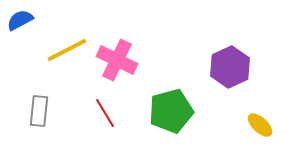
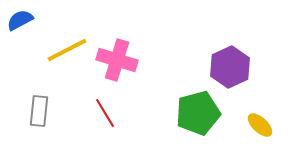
pink cross: rotated 9 degrees counterclockwise
green pentagon: moved 27 px right, 2 px down
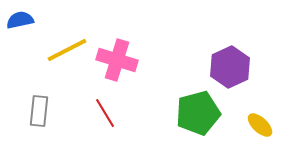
blue semicircle: rotated 16 degrees clockwise
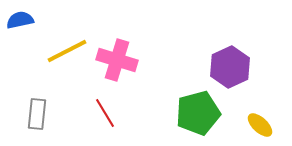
yellow line: moved 1 px down
gray rectangle: moved 2 px left, 3 px down
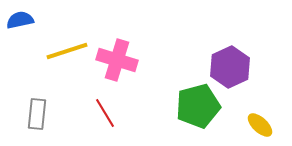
yellow line: rotated 9 degrees clockwise
green pentagon: moved 7 px up
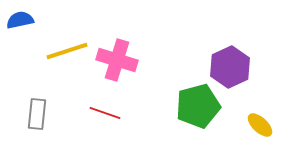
red line: rotated 40 degrees counterclockwise
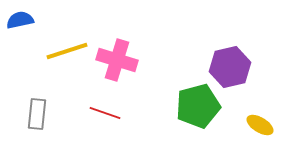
purple hexagon: rotated 12 degrees clockwise
yellow ellipse: rotated 12 degrees counterclockwise
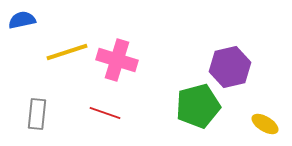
blue semicircle: moved 2 px right
yellow line: moved 1 px down
yellow ellipse: moved 5 px right, 1 px up
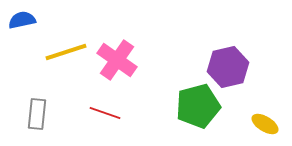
yellow line: moved 1 px left
pink cross: rotated 18 degrees clockwise
purple hexagon: moved 2 px left
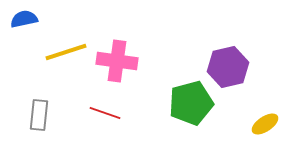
blue semicircle: moved 2 px right, 1 px up
pink cross: moved 1 px down; rotated 27 degrees counterclockwise
green pentagon: moved 7 px left, 3 px up
gray rectangle: moved 2 px right, 1 px down
yellow ellipse: rotated 64 degrees counterclockwise
